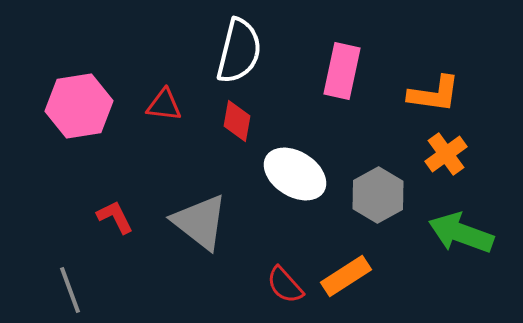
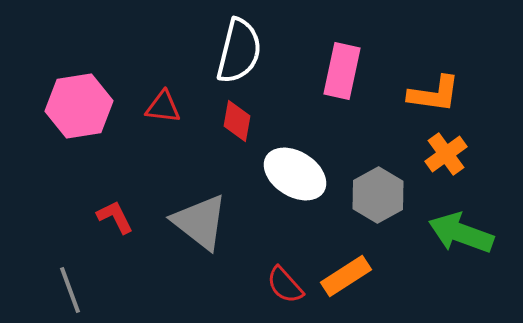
red triangle: moved 1 px left, 2 px down
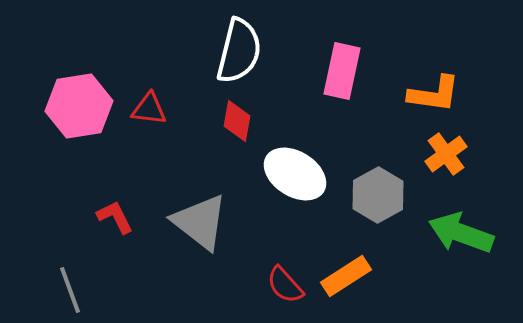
red triangle: moved 14 px left, 2 px down
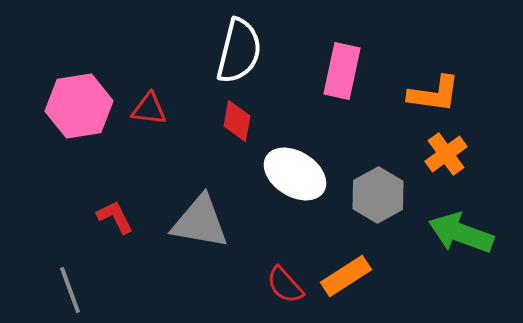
gray triangle: rotated 28 degrees counterclockwise
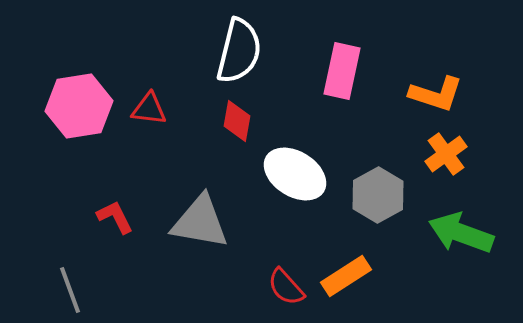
orange L-shape: moved 2 px right; rotated 10 degrees clockwise
red semicircle: moved 1 px right, 2 px down
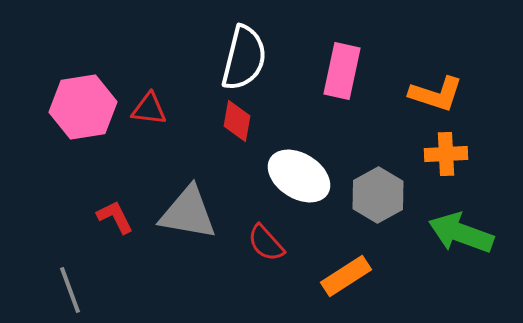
white semicircle: moved 5 px right, 7 px down
pink hexagon: moved 4 px right, 1 px down
orange cross: rotated 33 degrees clockwise
white ellipse: moved 4 px right, 2 px down
gray triangle: moved 12 px left, 9 px up
red semicircle: moved 20 px left, 44 px up
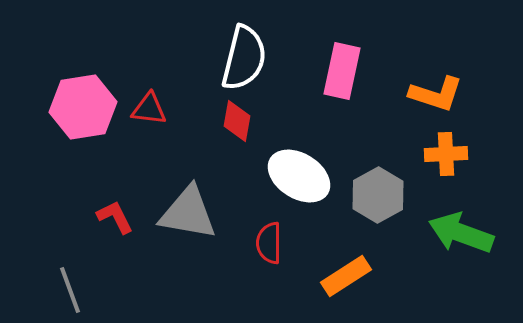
red semicircle: moved 3 px right; rotated 42 degrees clockwise
